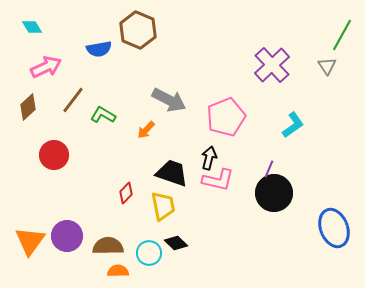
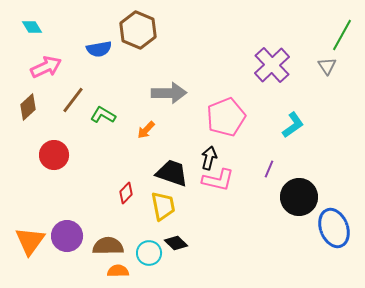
gray arrow: moved 7 px up; rotated 28 degrees counterclockwise
black circle: moved 25 px right, 4 px down
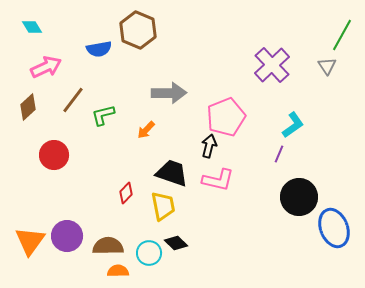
green L-shape: rotated 45 degrees counterclockwise
black arrow: moved 12 px up
purple line: moved 10 px right, 15 px up
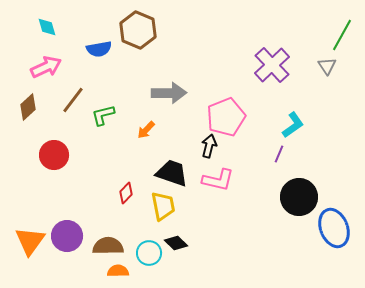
cyan diamond: moved 15 px right; rotated 15 degrees clockwise
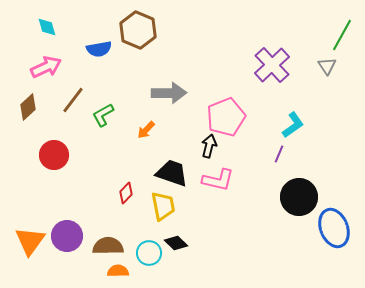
green L-shape: rotated 15 degrees counterclockwise
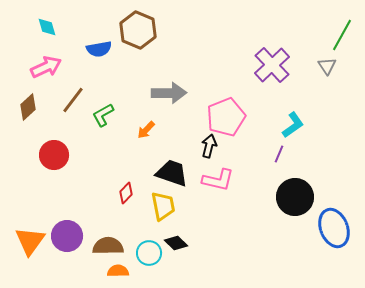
black circle: moved 4 px left
